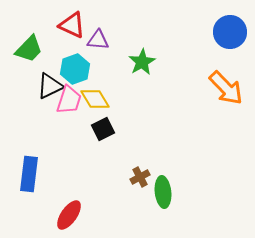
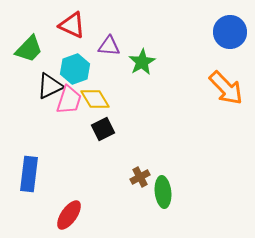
purple triangle: moved 11 px right, 6 px down
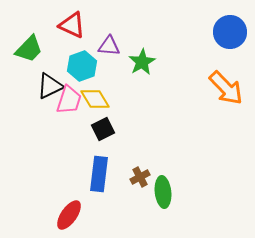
cyan hexagon: moved 7 px right, 3 px up
blue rectangle: moved 70 px right
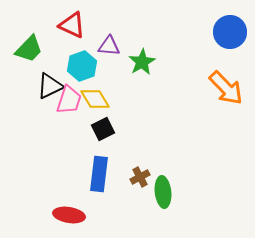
red ellipse: rotated 64 degrees clockwise
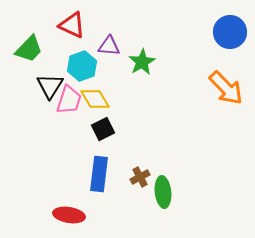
black triangle: rotated 32 degrees counterclockwise
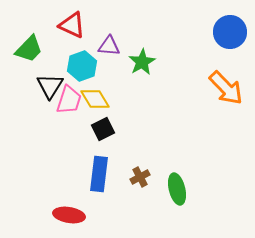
green ellipse: moved 14 px right, 3 px up; rotated 8 degrees counterclockwise
